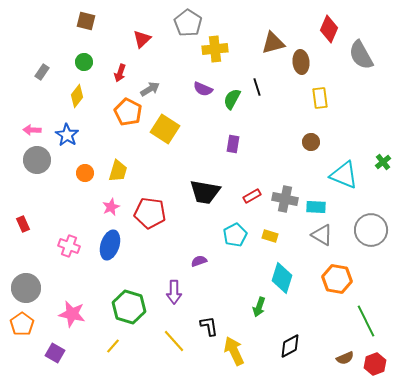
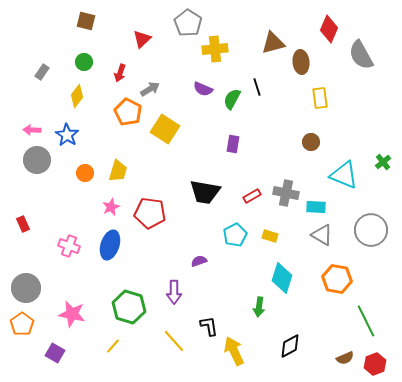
gray cross at (285, 199): moved 1 px right, 6 px up
green arrow at (259, 307): rotated 12 degrees counterclockwise
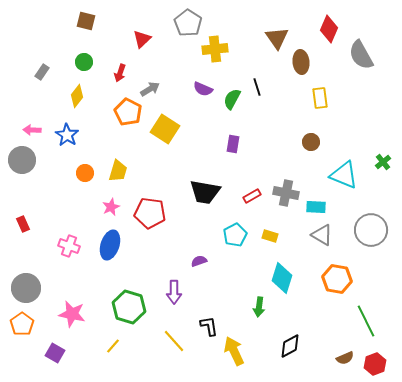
brown triangle at (273, 43): moved 4 px right, 5 px up; rotated 50 degrees counterclockwise
gray circle at (37, 160): moved 15 px left
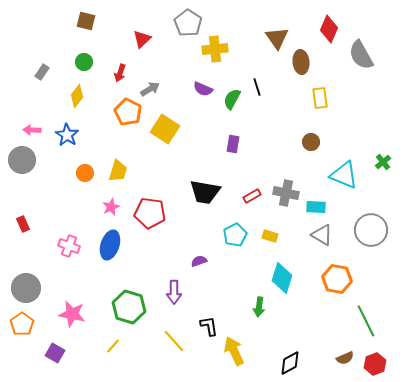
black diamond at (290, 346): moved 17 px down
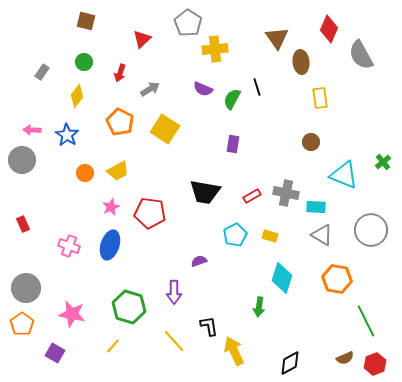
orange pentagon at (128, 112): moved 8 px left, 10 px down
yellow trapezoid at (118, 171): rotated 45 degrees clockwise
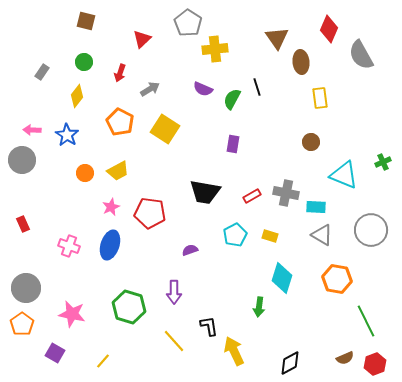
green cross at (383, 162): rotated 14 degrees clockwise
purple semicircle at (199, 261): moved 9 px left, 11 px up
yellow line at (113, 346): moved 10 px left, 15 px down
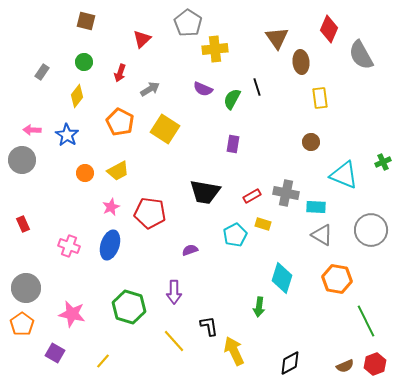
yellow rectangle at (270, 236): moved 7 px left, 12 px up
brown semicircle at (345, 358): moved 8 px down
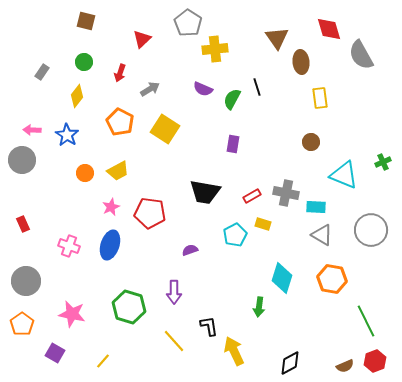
red diamond at (329, 29): rotated 40 degrees counterclockwise
orange hexagon at (337, 279): moved 5 px left
gray circle at (26, 288): moved 7 px up
red hexagon at (375, 364): moved 3 px up
